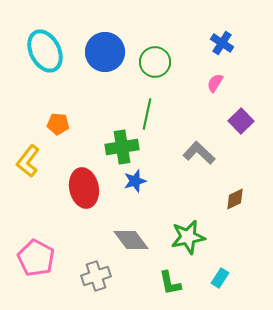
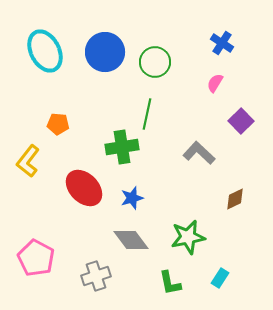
blue star: moved 3 px left, 17 px down
red ellipse: rotated 33 degrees counterclockwise
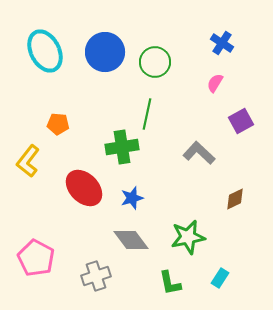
purple square: rotated 15 degrees clockwise
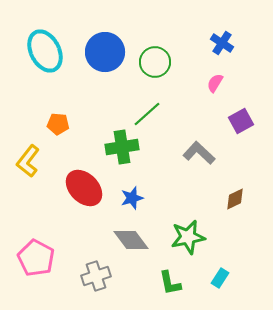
green line: rotated 36 degrees clockwise
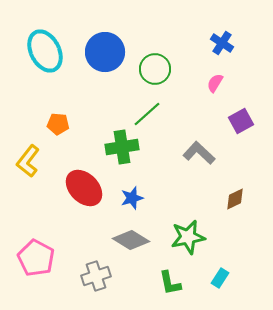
green circle: moved 7 px down
gray diamond: rotated 21 degrees counterclockwise
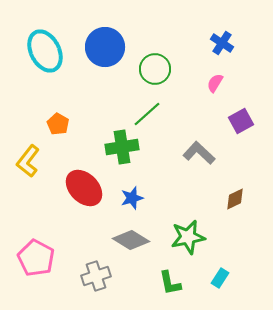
blue circle: moved 5 px up
orange pentagon: rotated 25 degrees clockwise
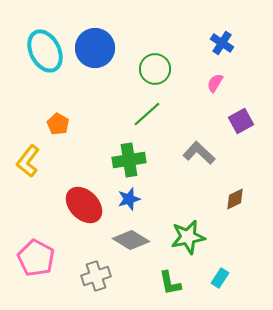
blue circle: moved 10 px left, 1 px down
green cross: moved 7 px right, 13 px down
red ellipse: moved 17 px down
blue star: moved 3 px left, 1 px down
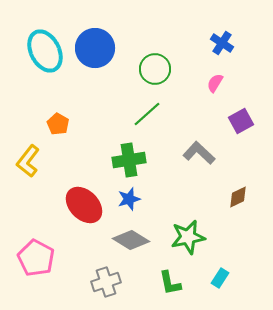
brown diamond: moved 3 px right, 2 px up
gray cross: moved 10 px right, 6 px down
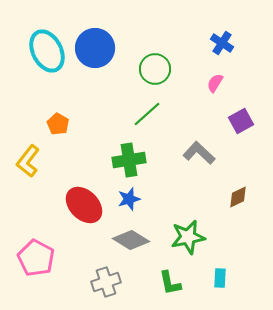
cyan ellipse: moved 2 px right
cyan rectangle: rotated 30 degrees counterclockwise
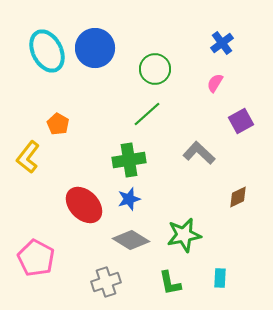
blue cross: rotated 20 degrees clockwise
yellow L-shape: moved 4 px up
green star: moved 4 px left, 2 px up
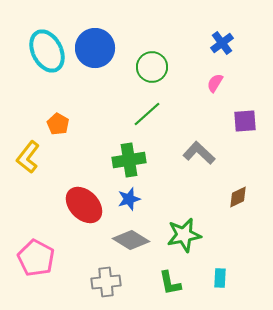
green circle: moved 3 px left, 2 px up
purple square: moved 4 px right; rotated 25 degrees clockwise
gray cross: rotated 12 degrees clockwise
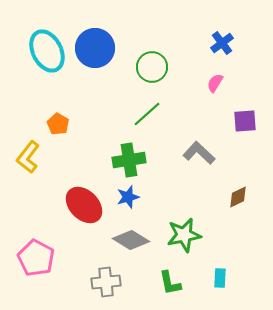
blue star: moved 1 px left, 2 px up
